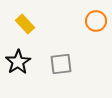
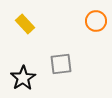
black star: moved 5 px right, 16 px down
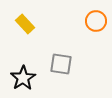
gray square: rotated 15 degrees clockwise
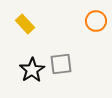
gray square: rotated 15 degrees counterclockwise
black star: moved 9 px right, 8 px up
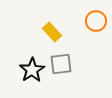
yellow rectangle: moved 27 px right, 8 px down
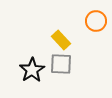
yellow rectangle: moved 9 px right, 8 px down
gray square: rotated 10 degrees clockwise
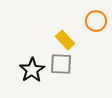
yellow rectangle: moved 4 px right
